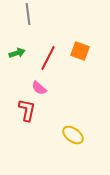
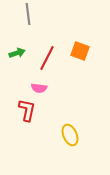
red line: moved 1 px left
pink semicircle: rotated 35 degrees counterclockwise
yellow ellipse: moved 3 px left; rotated 30 degrees clockwise
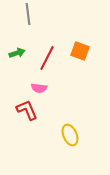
red L-shape: rotated 35 degrees counterclockwise
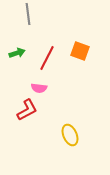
red L-shape: rotated 85 degrees clockwise
